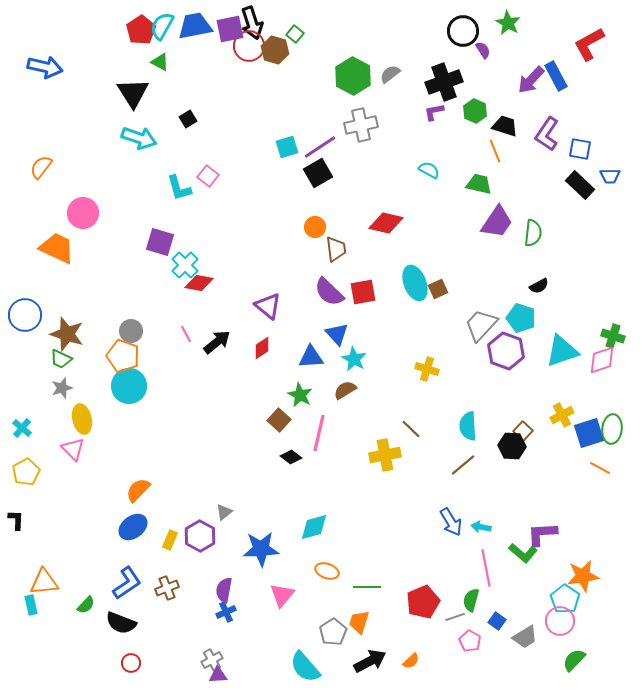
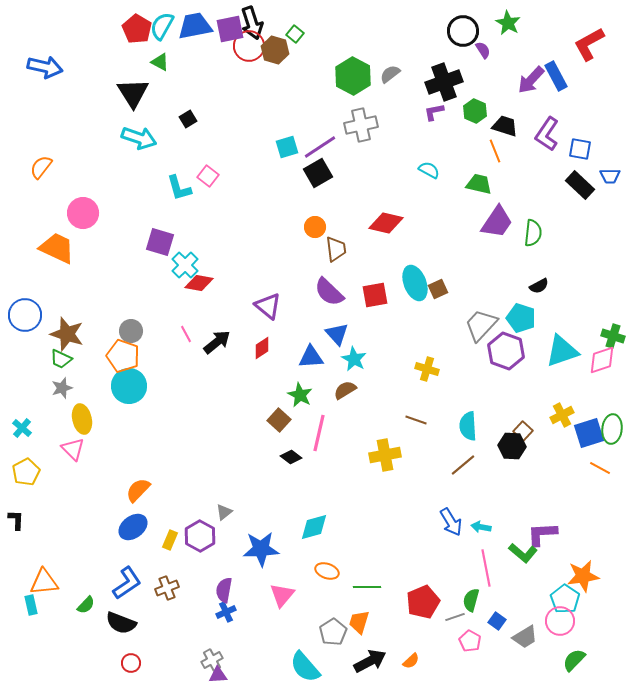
red pentagon at (141, 30): moved 4 px left, 1 px up; rotated 8 degrees counterclockwise
red square at (363, 292): moved 12 px right, 3 px down
brown line at (411, 429): moved 5 px right, 9 px up; rotated 25 degrees counterclockwise
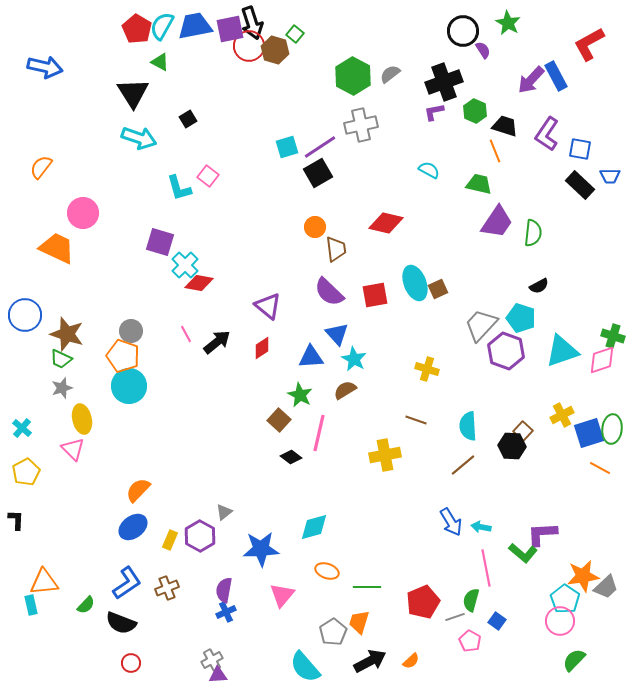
gray trapezoid at (525, 637): moved 81 px right, 50 px up; rotated 12 degrees counterclockwise
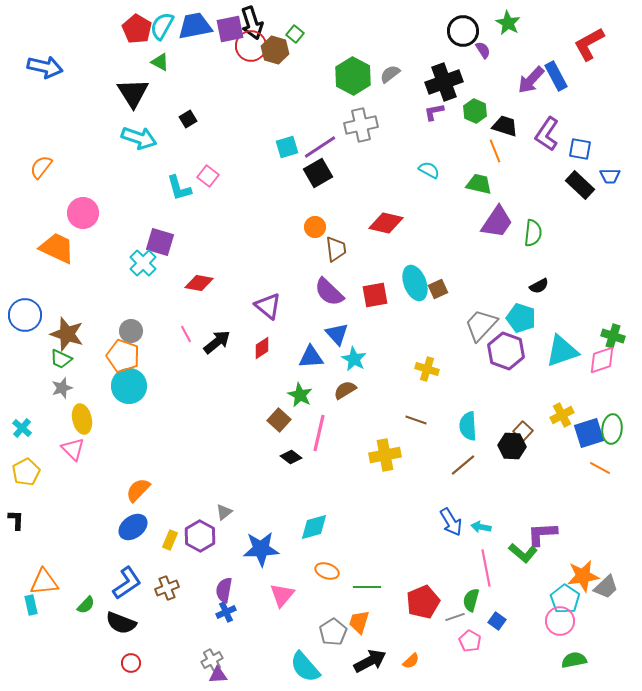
red circle at (249, 46): moved 2 px right
cyan cross at (185, 265): moved 42 px left, 2 px up
green semicircle at (574, 660): rotated 35 degrees clockwise
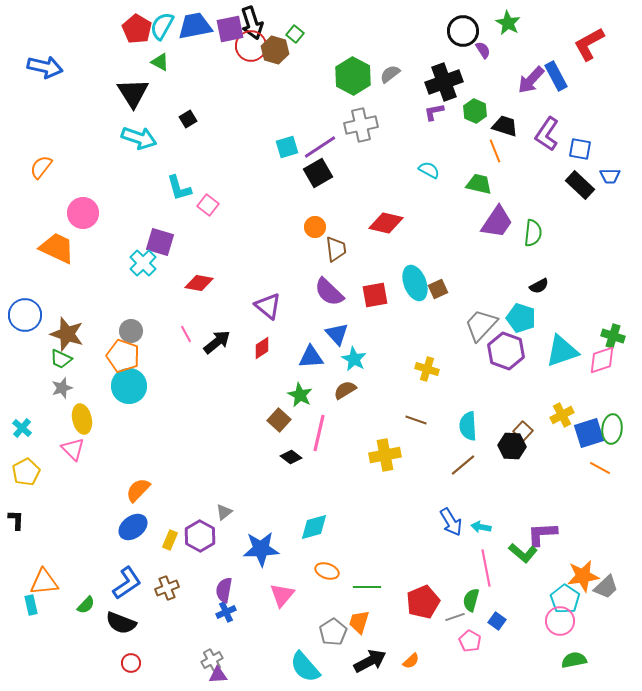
pink square at (208, 176): moved 29 px down
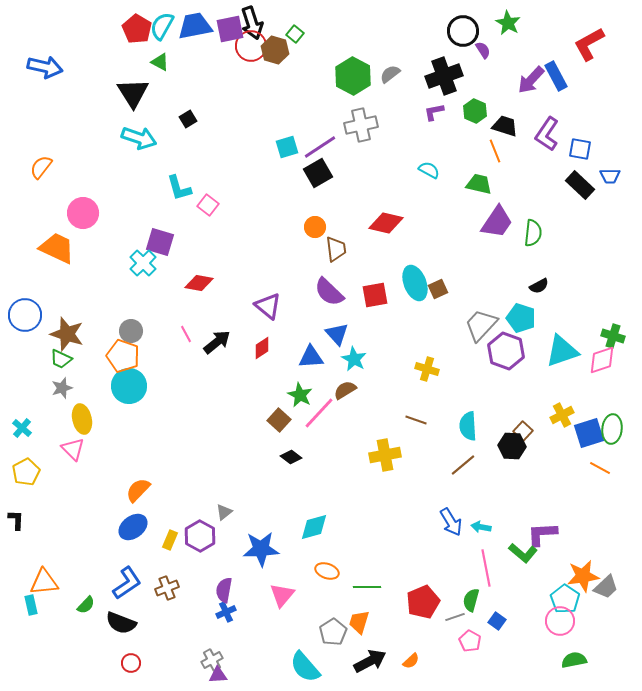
black cross at (444, 82): moved 6 px up
pink line at (319, 433): moved 20 px up; rotated 30 degrees clockwise
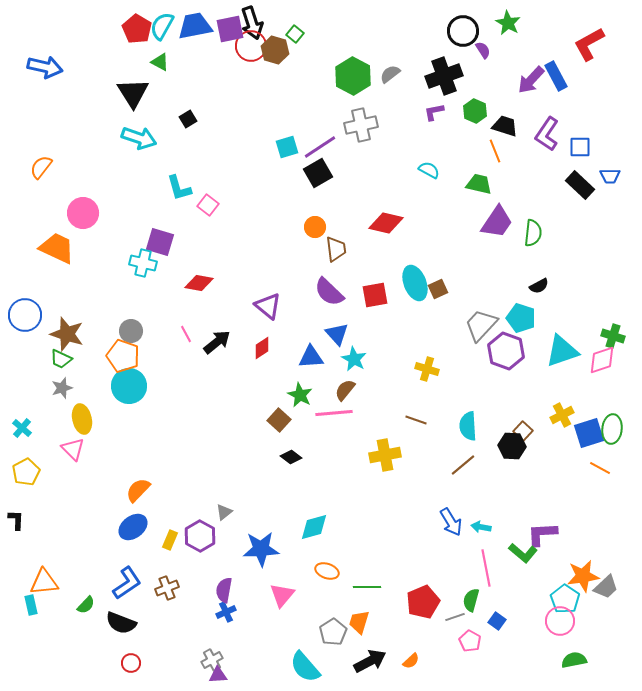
blue square at (580, 149): moved 2 px up; rotated 10 degrees counterclockwise
cyan cross at (143, 263): rotated 32 degrees counterclockwise
brown semicircle at (345, 390): rotated 20 degrees counterclockwise
pink line at (319, 413): moved 15 px right; rotated 42 degrees clockwise
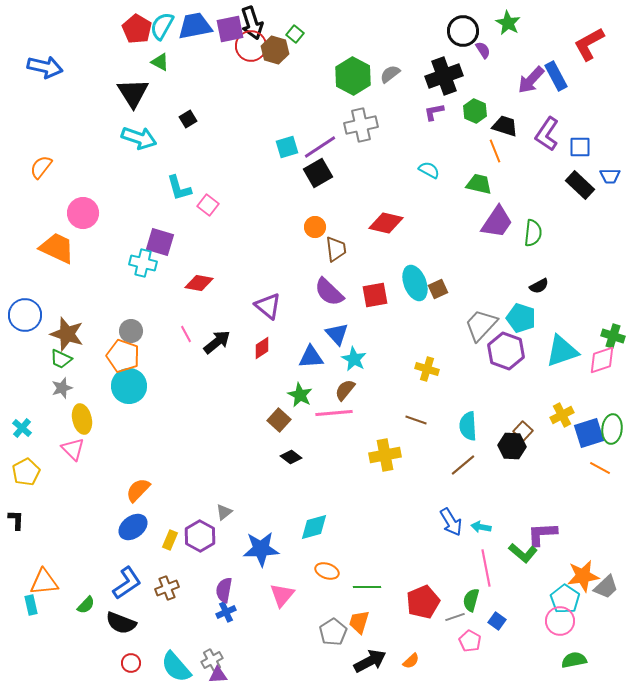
cyan semicircle at (305, 667): moved 129 px left
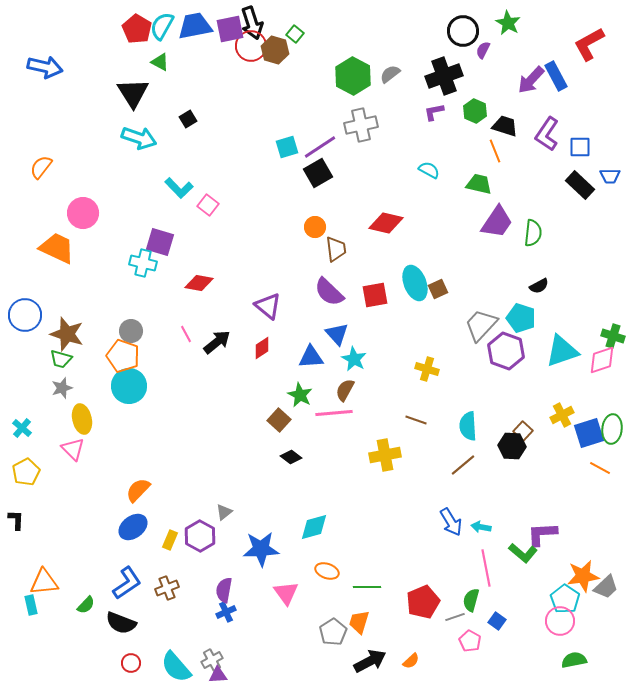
purple semicircle at (483, 50): rotated 120 degrees counterclockwise
cyan L-shape at (179, 188): rotated 28 degrees counterclockwise
green trapezoid at (61, 359): rotated 10 degrees counterclockwise
brown semicircle at (345, 390): rotated 10 degrees counterclockwise
pink triangle at (282, 595): moved 4 px right, 2 px up; rotated 16 degrees counterclockwise
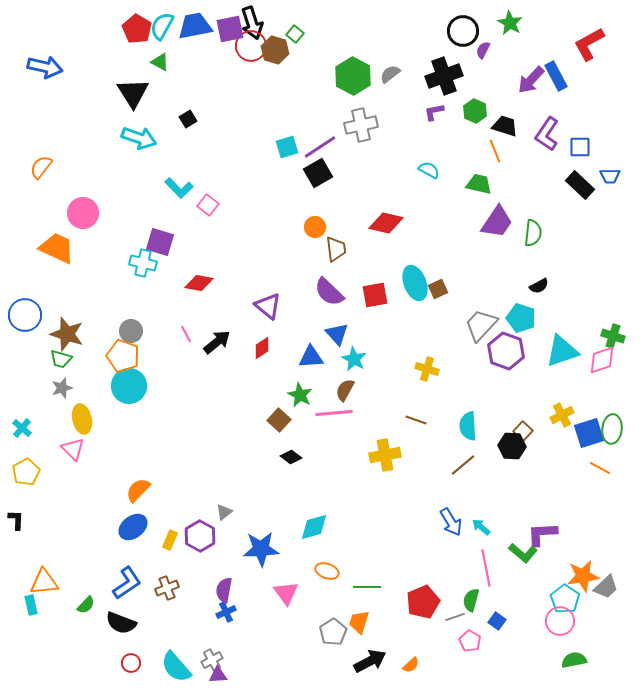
green star at (508, 23): moved 2 px right
cyan arrow at (481, 527): rotated 30 degrees clockwise
orange semicircle at (411, 661): moved 4 px down
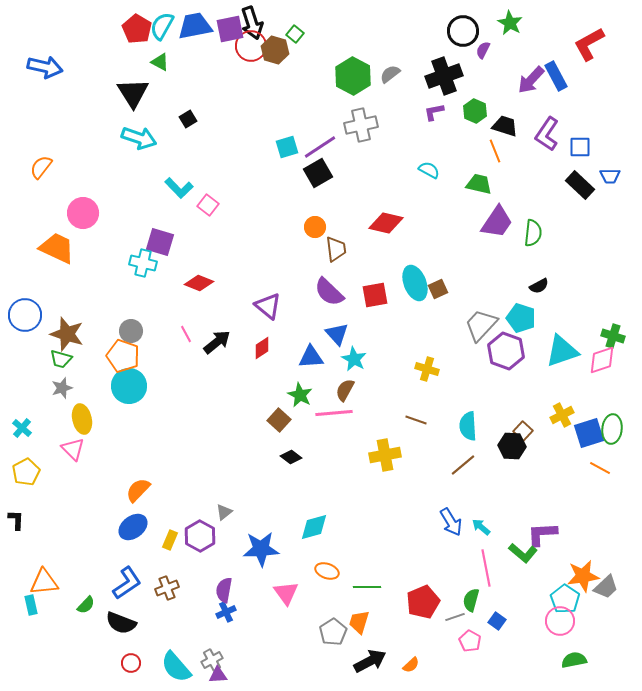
red diamond at (199, 283): rotated 12 degrees clockwise
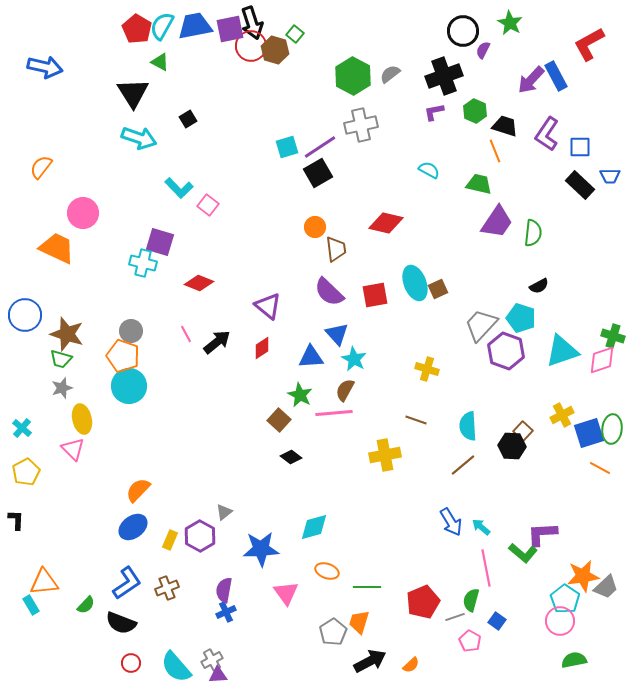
cyan rectangle at (31, 605): rotated 18 degrees counterclockwise
